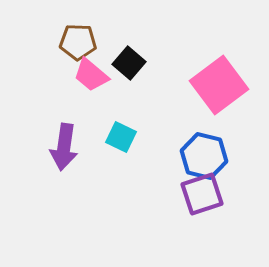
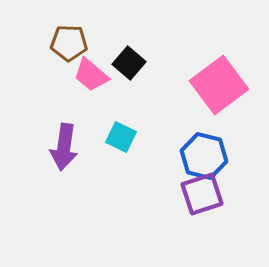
brown pentagon: moved 9 px left, 1 px down
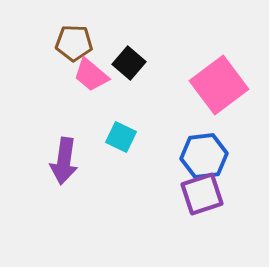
brown pentagon: moved 5 px right
purple arrow: moved 14 px down
blue hexagon: rotated 21 degrees counterclockwise
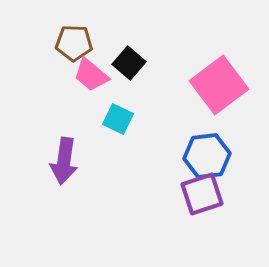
cyan square: moved 3 px left, 18 px up
blue hexagon: moved 3 px right
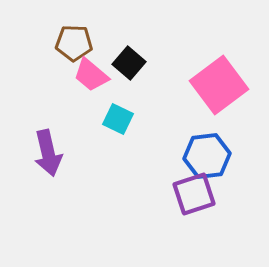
purple arrow: moved 16 px left, 8 px up; rotated 21 degrees counterclockwise
purple square: moved 8 px left
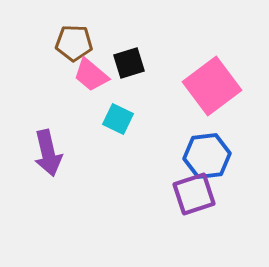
black square: rotated 32 degrees clockwise
pink square: moved 7 px left, 1 px down
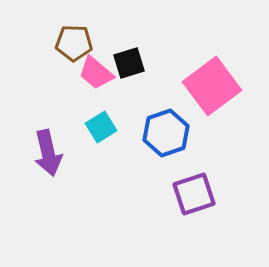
pink trapezoid: moved 5 px right, 2 px up
cyan square: moved 17 px left, 8 px down; rotated 32 degrees clockwise
blue hexagon: moved 41 px left, 23 px up; rotated 12 degrees counterclockwise
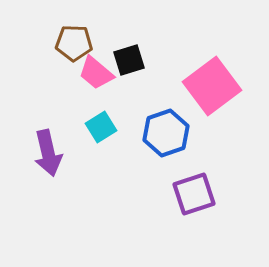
black square: moved 3 px up
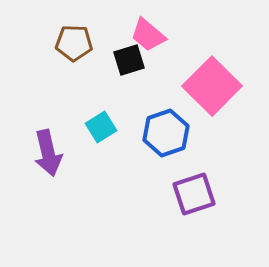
pink trapezoid: moved 52 px right, 38 px up
pink square: rotated 8 degrees counterclockwise
